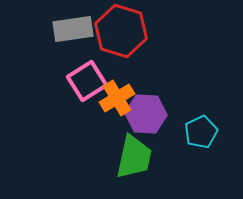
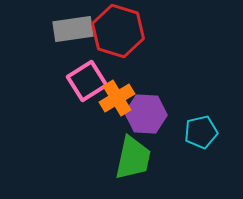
red hexagon: moved 3 px left
cyan pentagon: rotated 12 degrees clockwise
green trapezoid: moved 1 px left, 1 px down
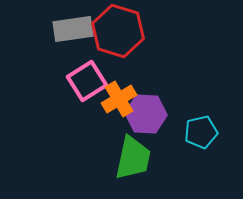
orange cross: moved 2 px right, 1 px down
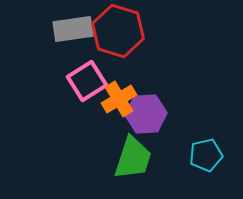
purple hexagon: rotated 6 degrees counterclockwise
cyan pentagon: moved 5 px right, 23 px down
green trapezoid: rotated 6 degrees clockwise
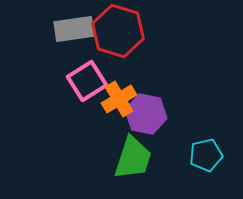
gray rectangle: moved 1 px right
purple hexagon: rotated 15 degrees clockwise
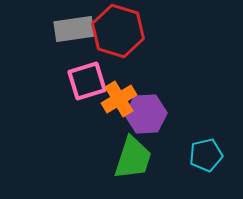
pink square: rotated 15 degrees clockwise
purple hexagon: rotated 15 degrees counterclockwise
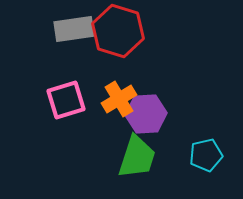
pink square: moved 21 px left, 19 px down
green trapezoid: moved 4 px right, 1 px up
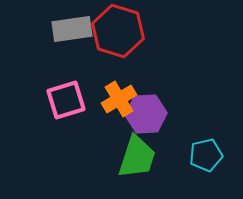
gray rectangle: moved 2 px left
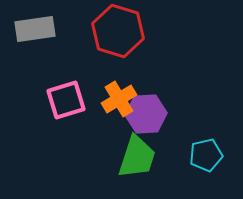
gray rectangle: moved 37 px left
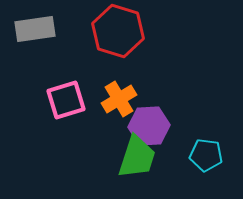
purple hexagon: moved 3 px right, 12 px down
cyan pentagon: rotated 20 degrees clockwise
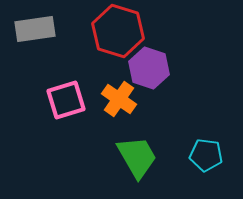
orange cross: rotated 24 degrees counterclockwise
purple hexagon: moved 58 px up; rotated 21 degrees clockwise
green trapezoid: rotated 48 degrees counterclockwise
